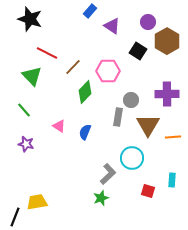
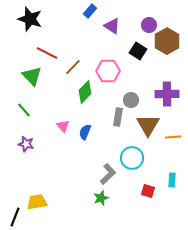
purple circle: moved 1 px right, 3 px down
pink triangle: moved 4 px right; rotated 16 degrees clockwise
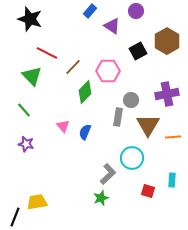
purple circle: moved 13 px left, 14 px up
black square: rotated 30 degrees clockwise
purple cross: rotated 10 degrees counterclockwise
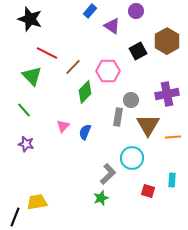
pink triangle: rotated 24 degrees clockwise
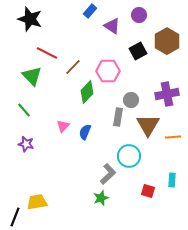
purple circle: moved 3 px right, 4 px down
green diamond: moved 2 px right
cyan circle: moved 3 px left, 2 px up
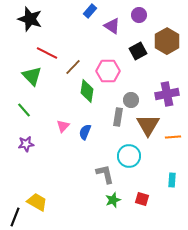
green diamond: moved 1 px up; rotated 35 degrees counterclockwise
purple star: rotated 21 degrees counterclockwise
gray L-shape: moved 3 px left; rotated 60 degrees counterclockwise
red square: moved 6 px left, 8 px down
green star: moved 12 px right, 2 px down
yellow trapezoid: rotated 40 degrees clockwise
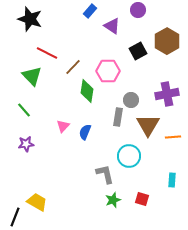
purple circle: moved 1 px left, 5 px up
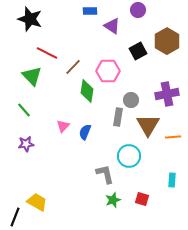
blue rectangle: rotated 48 degrees clockwise
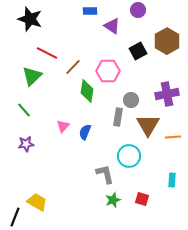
green triangle: rotated 30 degrees clockwise
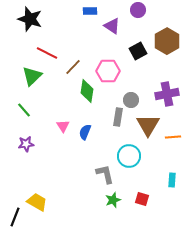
pink triangle: rotated 16 degrees counterclockwise
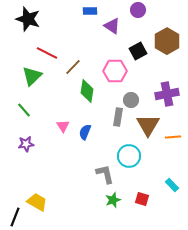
black star: moved 2 px left
pink hexagon: moved 7 px right
cyan rectangle: moved 5 px down; rotated 48 degrees counterclockwise
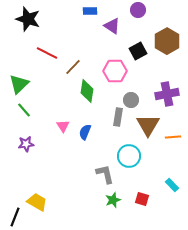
green triangle: moved 13 px left, 8 px down
